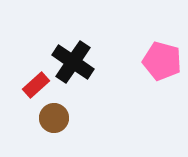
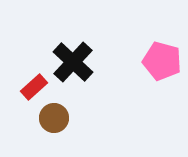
black cross: rotated 9 degrees clockwise
red rectangle: moved 2 px left, 2 px down
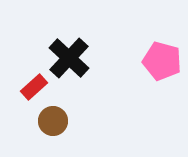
black cross: moved 4 px left, 4 px up
brown circle: moved 1 px left, 3 px down
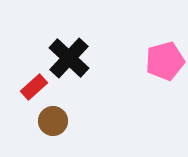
pink pentagon: moved 3 px right; rotated 30 degrees counterclockwise
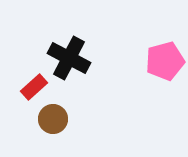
black cross: rotated 15 degrees counterclockwise
brown circle: moved 2 px up
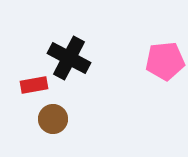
pink pentagon: rotated 9 degrees clockwise
red rectangle: moved 2 px up; rotated 32 degrees clockwise
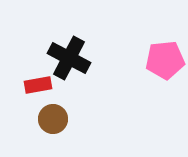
pink pentagon: moved 1 px up
red rectangle: moved 4 px right
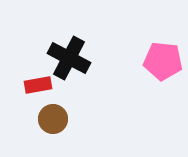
pink pentagon: moved 2 px left, 1 px down; rotated 12 degrees clockwise
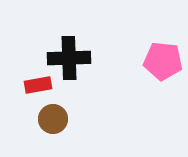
black cross: rotated 30 degrees counterclockwise
